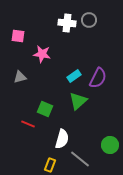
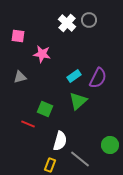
white cross: rotated 36 degrees clockwise
white semicircle: moved 2 px left, 2 px down
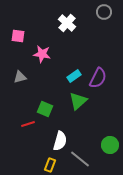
gray circle: moved 15 px right, 8 px up
red line: rotated 40 degrees counterclockwise
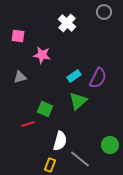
pink star: moved 1 px down
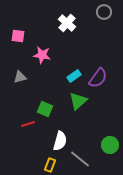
purple semicircle: rotated 10 degrees clockwise
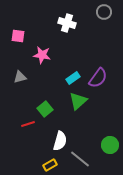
white cross: rotated 24 degrees counterclockwise
cyan rectangle: moved 1 px left, 2 px down
green square: rotated 28 degrees clockwise
yellow rectangle: rotated 40 degrees clockwise
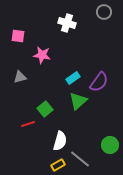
purple semicircle: moved 1 px right, 4 px down
yellow rectangle: moved 8 px right
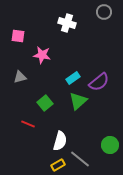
purple semicircle: rotated 15 degrees clockwise
green square: moved 6 px up
red line: rotated 40 degrees clockwise
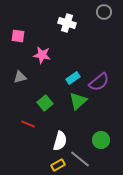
green circle: moved 9 px left, 5 px up
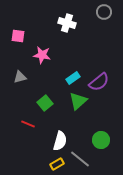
yellow rectangle: moved 1 px left, 1 px up
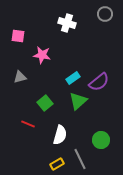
gray circle: moved 1 px right, 2 px down
white semicircle: moved 6 px up
gray line: rotated 25 degrees clockwise
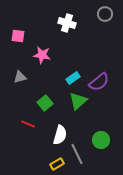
gray line: moved 3 px left, 5 px up
